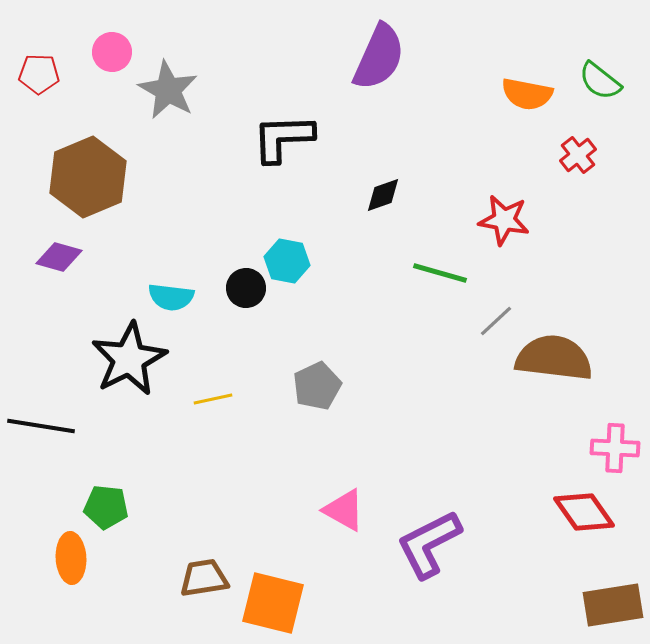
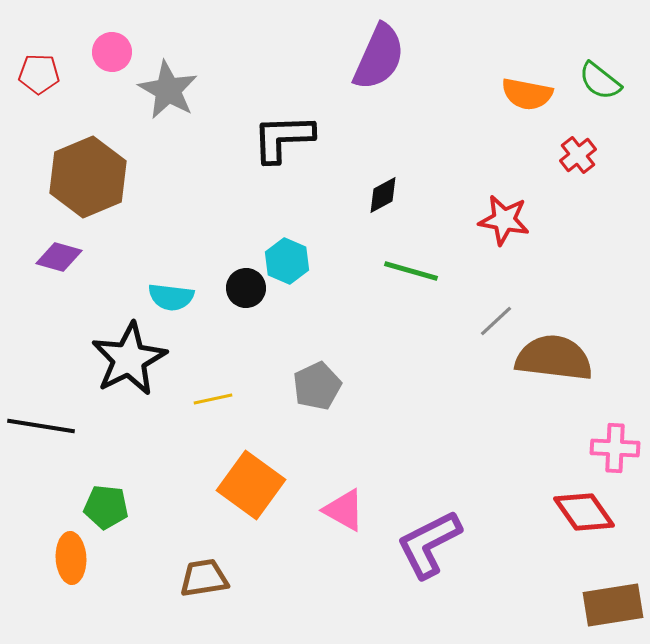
black diamond: rotated 9 degrees counterclockwise
cyan hexagon: rotated 12 degrees clockwise
green line: moved 29 px left, 2 px up
orange square: moved 22 px left, 118 px up; rotated 22 degrees clockwise
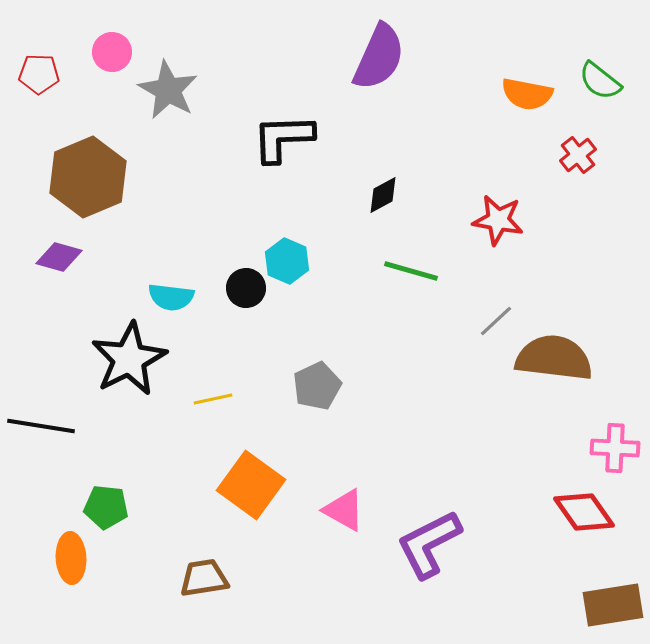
red star: moved 6 px left
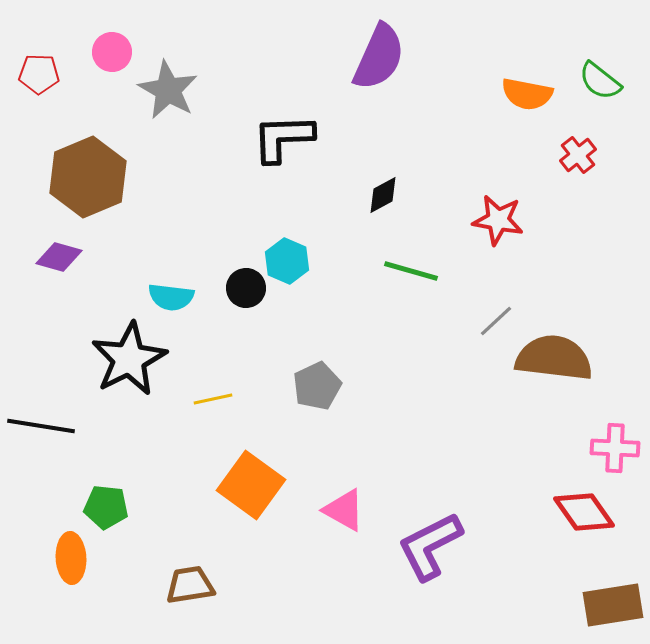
purple L-shape: moved 1 px right, 2 px down
brown trapezoid: moved 14 px left, 7 px down
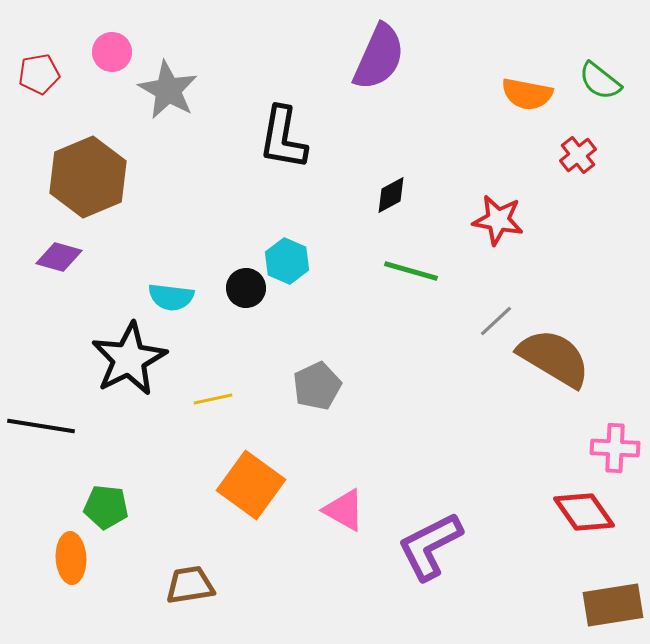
red pentagon: rotated 12 degrees counterclockwise
black L-shape: rotated 78 degrees counterclockwise
black diamond: moved 8 px right
brown semicircle: rotated 24 degrees clockwise
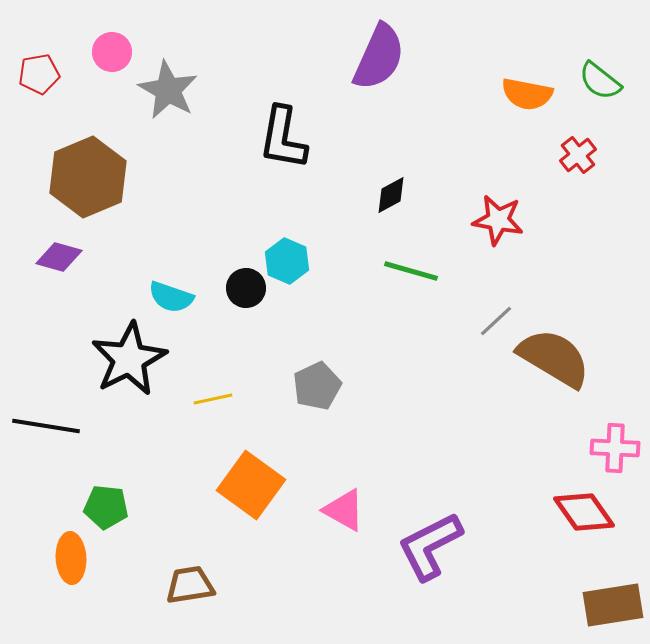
cyan semicircle: rotated 12 degrees clockwise
black line: moved 5 px right
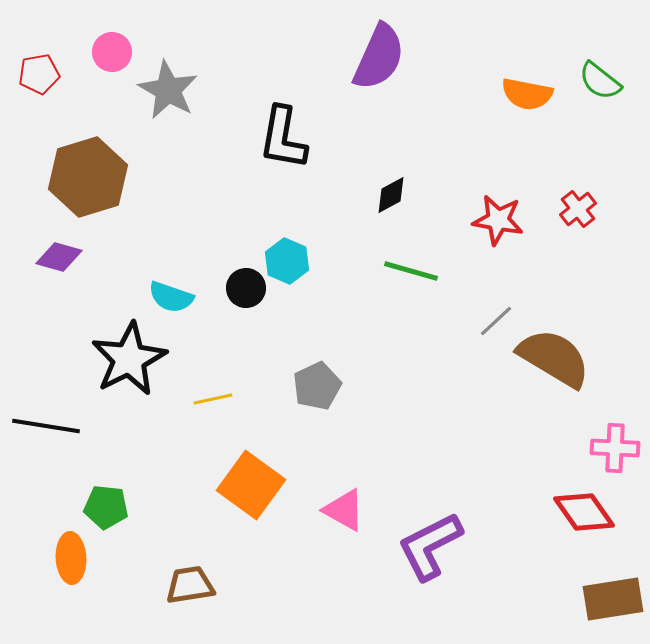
red cross: moved 54 px down
brown hexagon: rotated 6 degrees clockwise
brown rectangle: moved 6 px up
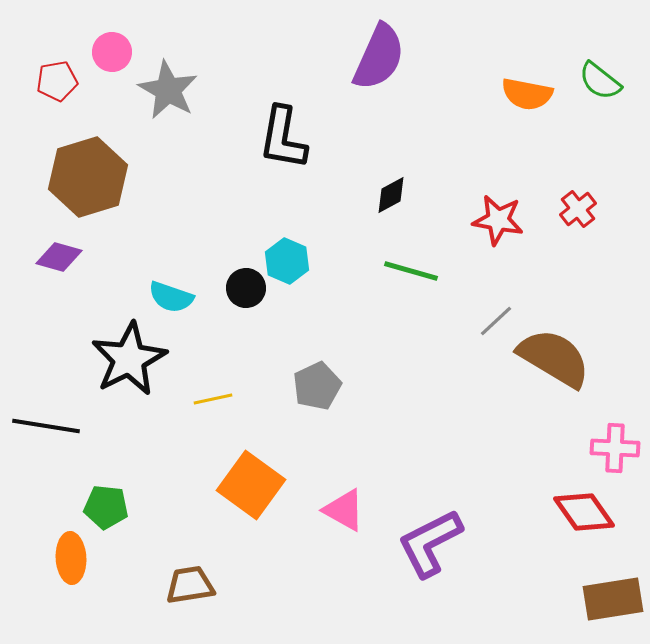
red pentagon: moved 18 px right, 7 px down
purple L-shape: moved 3 px up
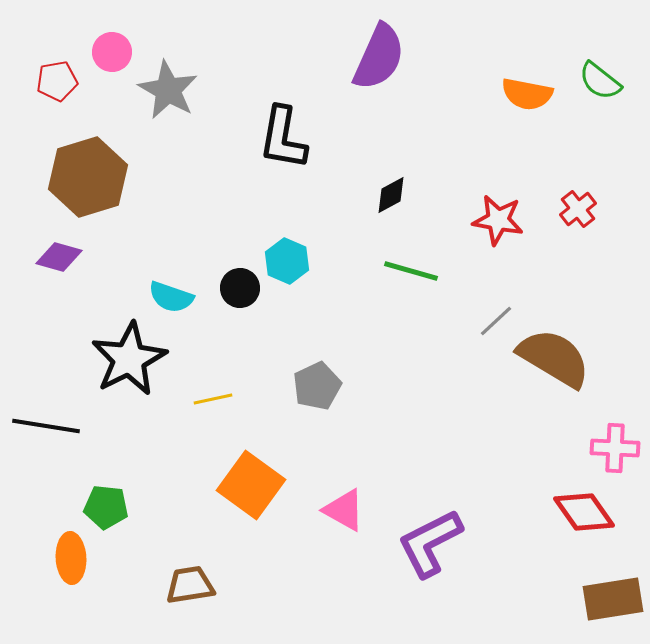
black circle: moved 6 px left
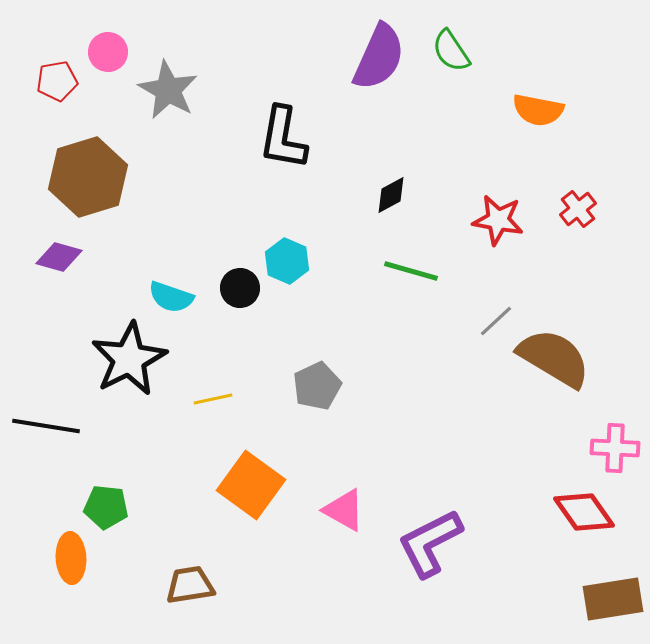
pink circle: moved 4 px left
green semicircle: moved 149 px left, 30 px up; rotated 18 degrees clockwise
orange semicircle: moved 11 px right, 16 px down
